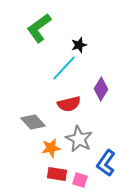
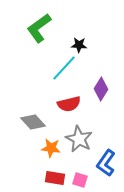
black star: rotated 21 degrees clockwise
orange star: rotated 18 degrees clockwise
red rectangle: moved 2 px left, 4 px down
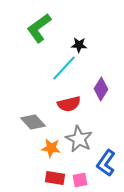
pink square: rotated 28 degrees counterclockwise
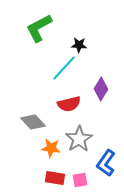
green L-shape: rotated 8 degrees clockwise
gray star: rotated 12 degrees clockwise
